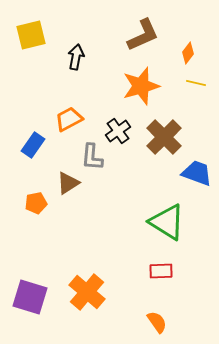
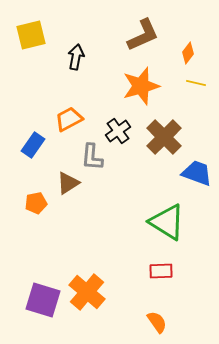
purple square: moved 13 px right, 3 px down
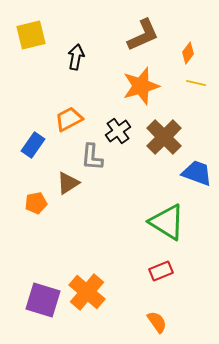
red rectangle: rotated 20 degrees counterclockwise
